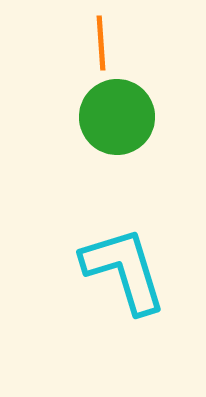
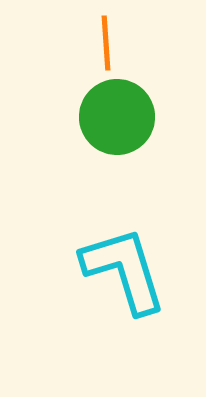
orange line: moved 5 px right
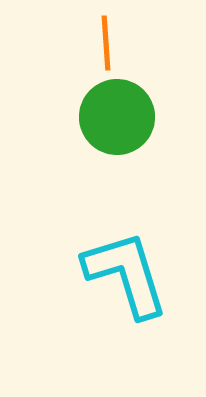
cyan L-shape: moved 2 px right, 4 px down
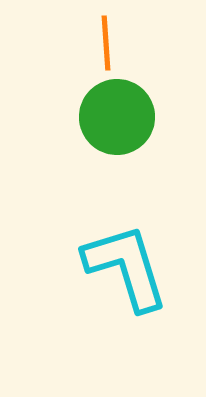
cyan L-shape: moved 7 px up
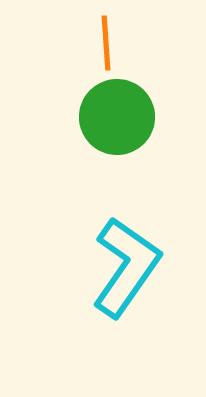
cyan L-shape: rotated 52 degrees clockwise
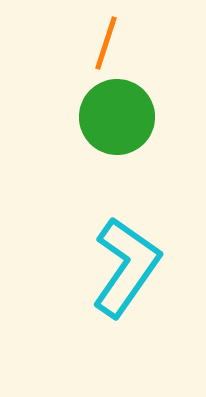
orange line: rotated 22 degrees clockwise
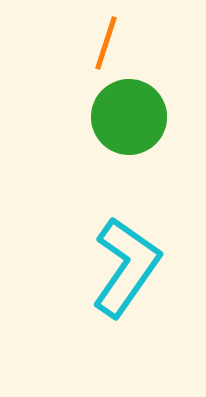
green circle: moved 12 px right
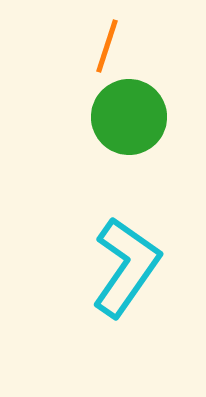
orange line: moved 1 px right, 3 px down
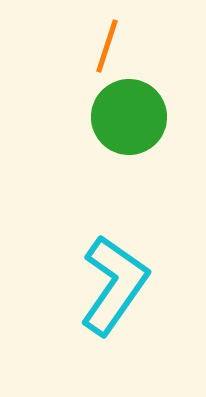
cyan L-shape: moved 12 px left, 18 px down
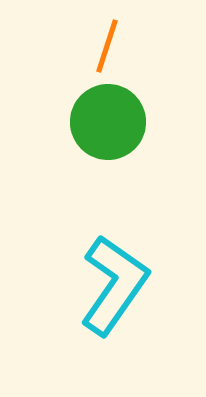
green circle: moved 21 px left, 5 px down
